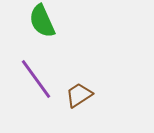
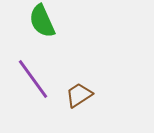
purple line: moved 3 px left
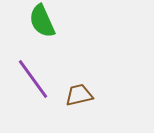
brown trapezoid: rotated 20 degrees clockwise
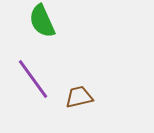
brown trapezoid: moved 2 px down
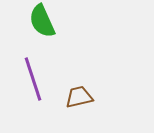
purple line: rotated 18 degrees clockwise
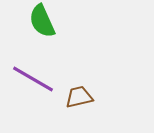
purple line: rotated 42 degrees counterclockwise
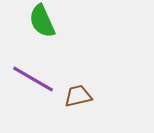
brown trapezoid: moved 1 px left, 1 px up
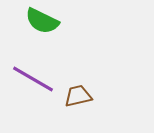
green semicircle: rotated 40 degrees counterclockwise
